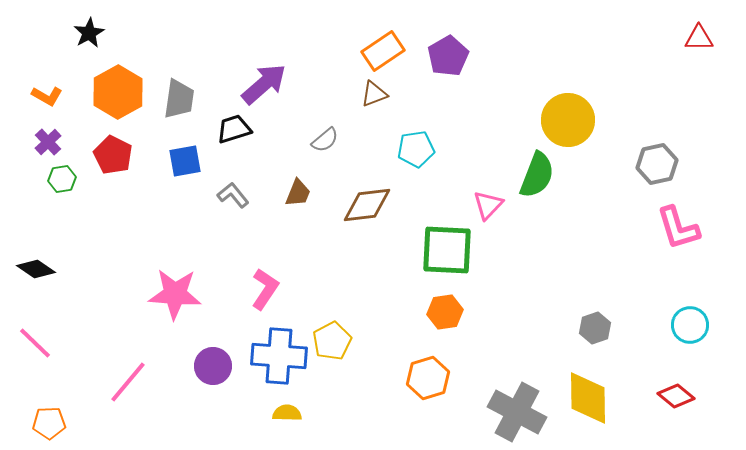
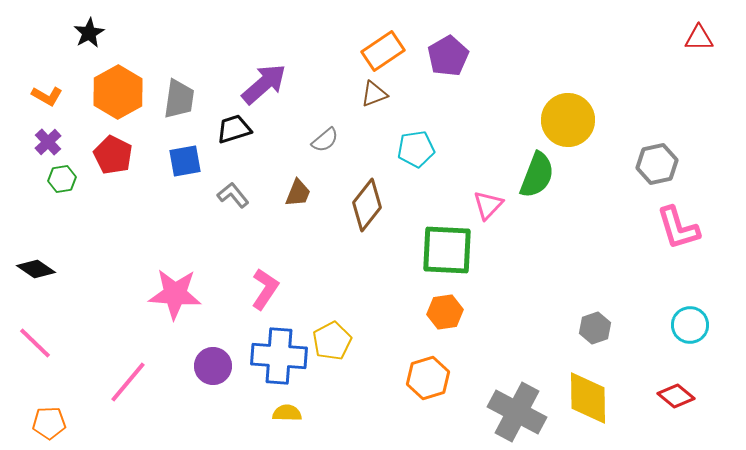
brown diamond at (367, 205): rotated 45 degrees counterclockwise
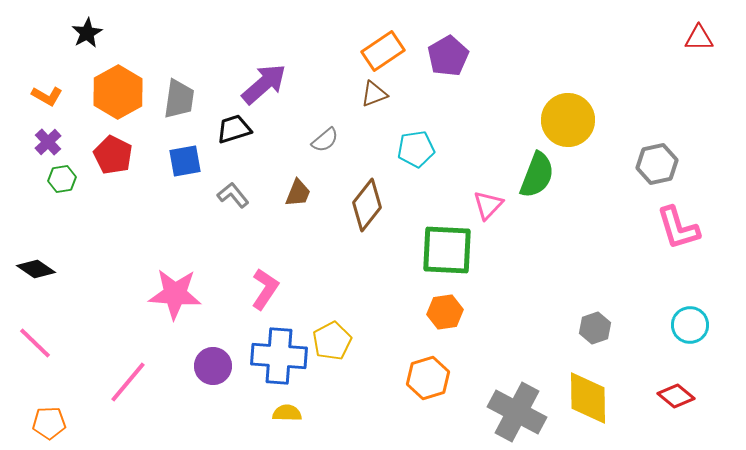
black star at (89, 33): moved 2 px left
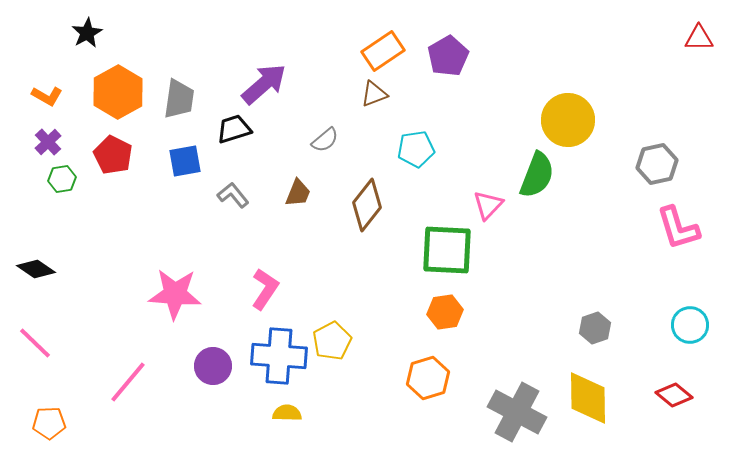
red diamond at (676, 396): moved 2 px left, 1 px up
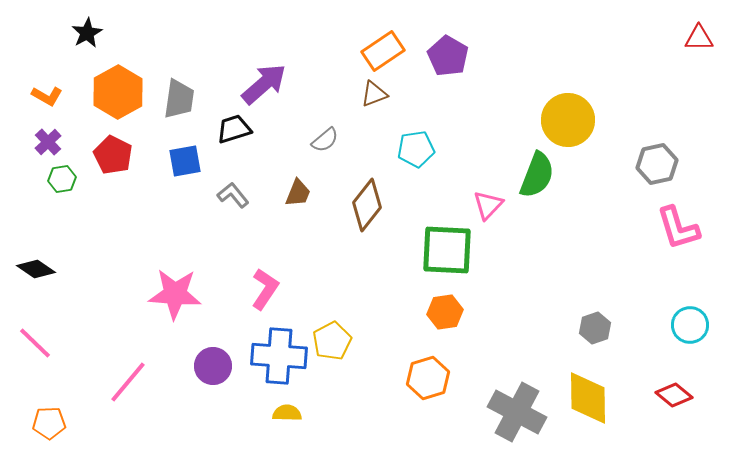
purple pentagon at (448, 56): rotated 12 degrees counterclockwise
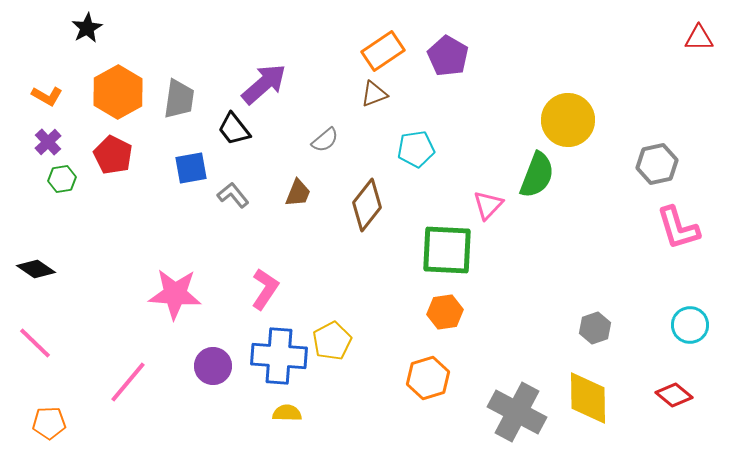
black star at (87, 33): moved 5 px up
black trapezoid at (234, 129): rotated 111 degrees counterclockwise
blue square at (185, 161): moved 6 px right, 7 px down
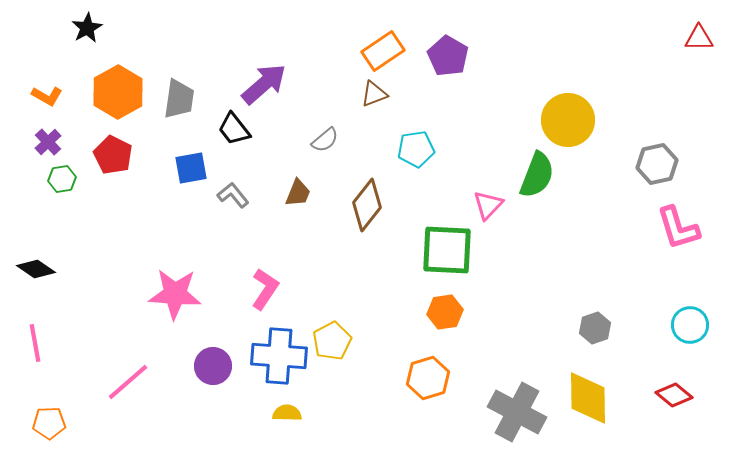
pink line at (35, 343): rotated 36 degrees clockwise
pink line at (128, 382): rotated 9 degrees clockwise
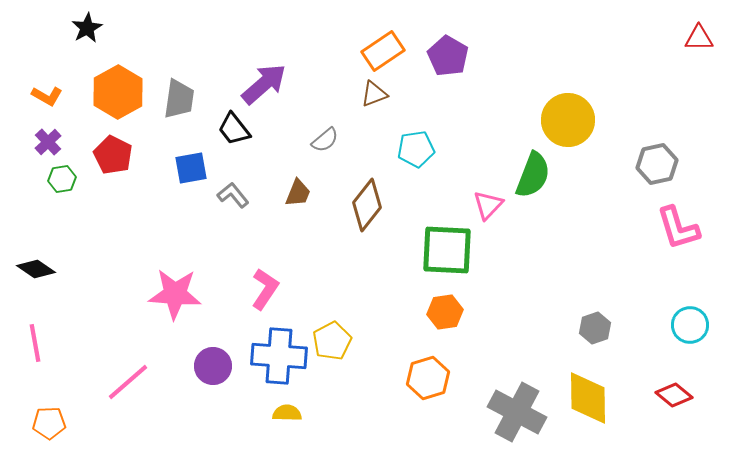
green semicircle at (537, 175): moved 4 px left
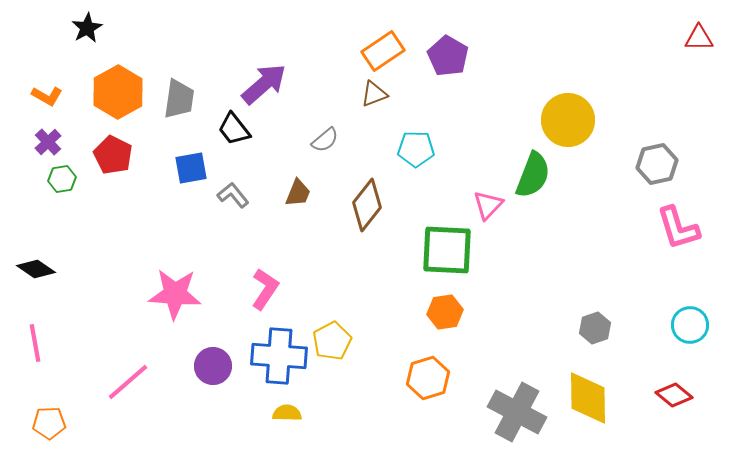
cyan pentagon at (416, 149): rotated 9 degrees clockwise
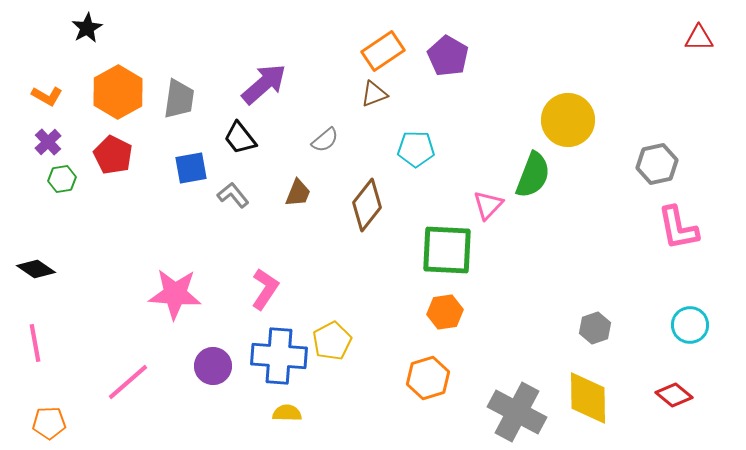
black trapezoid at (234, 129): moved 6 px right, 9 px down
pink L-shape at (678, 228): rotated 6 degrees clockwise
